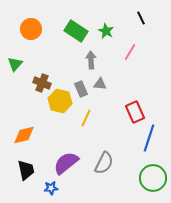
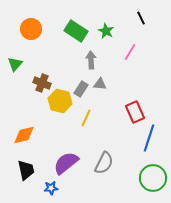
gray rectangle: rotated 56 degrees clockwise
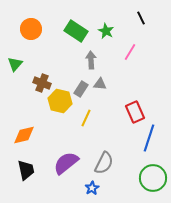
blue star: moved 41 px right; rotated 24 degrees counterclockwise
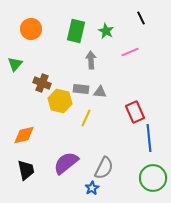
green rectangle: rotated 70 degrees clockwise
pink line: rotated 36 degrees clockwise
gray triangle: moved 8 px down
gray rectangle: rotated 63 degrees clockwise
blue line: rotated 24 degrees counterclockwise
gray semicircle: moved 5 px down
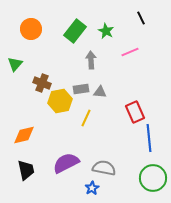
green rectangle: moved 1 px left; rotated 25 degrees clockwise
gray rectangle: rotated 14 degrees counterclockwise
yellow hexagon: rotated 25 degrees counterclockwise
purple semicircle: rotated 12 degrees clockwise
gray semicircle: rotated 105 degrees counterclockwise
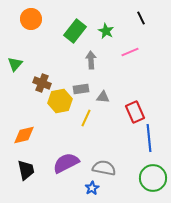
orange circle: moved 10 px up
gray triangle: moved 3 px right, 5 px down
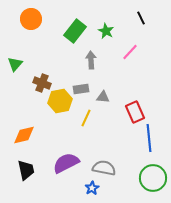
pink line: rotated 24 degrees counterclockwise
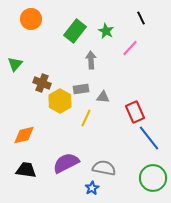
pink line: moved 4 px up
yellow hexagon: rotated 20 degrees counterclockwise
blue line: rotated 32 degrees counterclockwise
black trapezoid: rotated 70 degrees counterclockwise
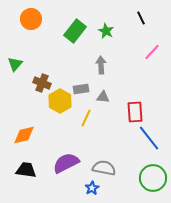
pink line: moved 22 px right, 4 px down
gray arrow: moved 10 px right, 5 px down
red rectangle: rotated 20 degrees clockwise
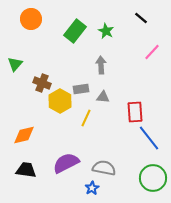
black line: rotated 24 degrees counterclockwise
